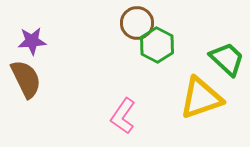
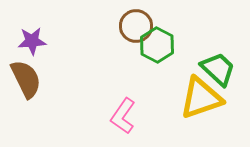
brown circle: moved 1 px left, 3 px down
green trapezoid: moved 9 px left, 10 px down
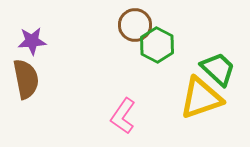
brown circle: moved 1 px left, 1 px up
brown semicircle: rotated 15 degrees clockwise
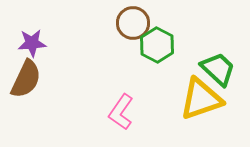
brown circle: moved 2 px left, 2 px up
purple star: moved 2 px down
brown semicircle: rotated 36 degrees clockwise
yellow triangle: moved 1 px down
pink L-shape: moved 2 px left, 4 px up
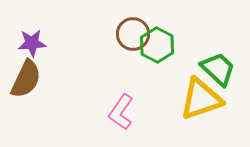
brown circle: moved 11 px down
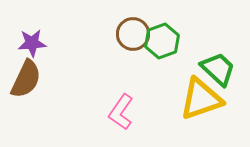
green hexagon: moved 5 px right, 4 px up; rotated 12 degrees clockwise
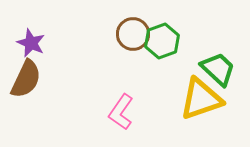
purple star: moved 1 px left; rotated 28 degrees clockwise
